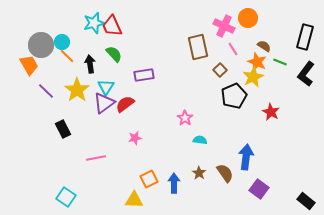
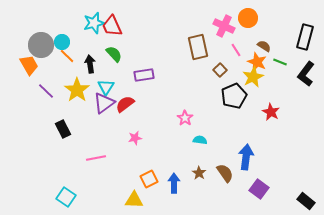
pink line at (233, 49): moved 3 px right, 1 px down
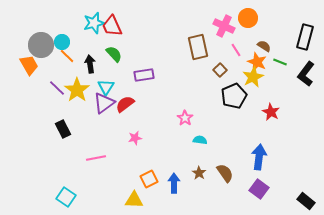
purple line at (46, 91): moved 11 px right, 3 px up
blue arrow at (246, 157): moved 13 px right
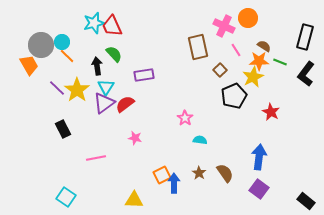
orange star at (257, 62): moved 2 px right, 1 px up; rotated 24 degrees counterclockwise
black arrow at (90, 64): moved 7 px right, 2 px down
pink star at (135, 138): rotated 24 degrees clockwise
orange square at (149, 179): moved 13 px right, 4 px up
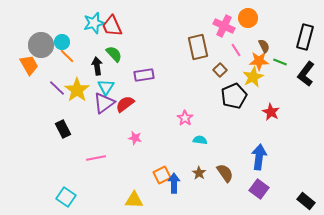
brown semicircle at (264, 46): rotated 32 degrees clockwise
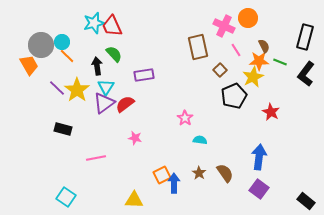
black rectangle at (63, 129): rotated 48 degrees counterclockwise
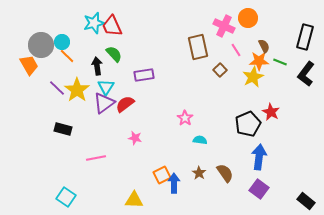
black pentagon at (234, 96): moved 14 px right, 28 px down
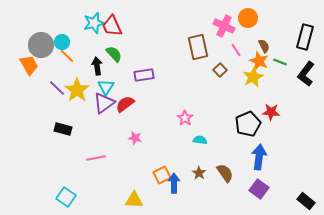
orange star at (259, 61): rotated 24 degrees clockwise
red star at (271, 112): rotated 24 degrees counterclockwise
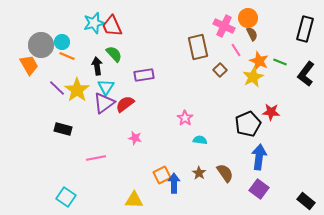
black rectangle at (305, 37): moved 8 px up
brown semicircle at (264, 46): moved 12 px left, 12 px up
orange line at (67, 56): rotated 21 degrees counterclockwise
